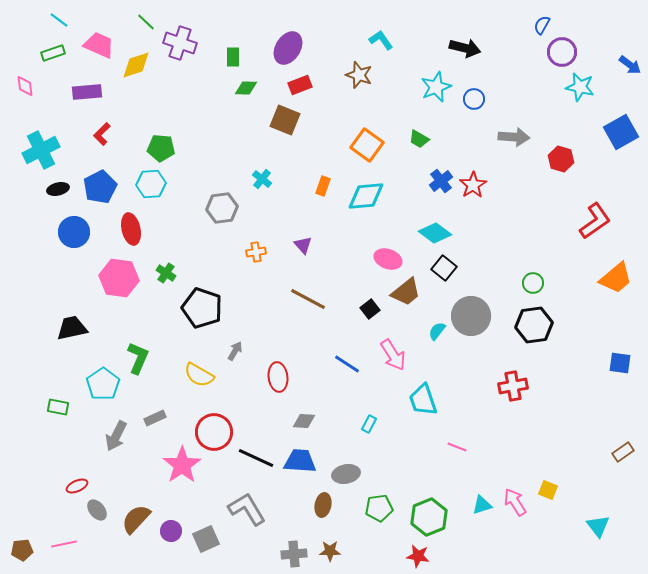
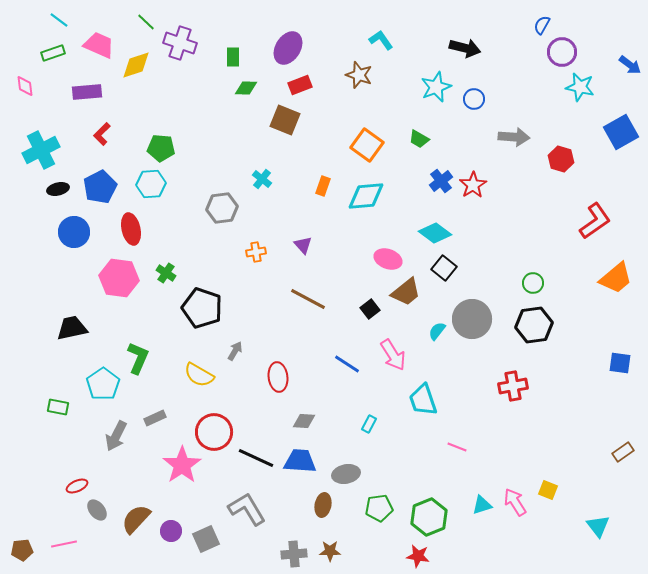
gray circle at (471, 316): moved 1 px right, 3 px down
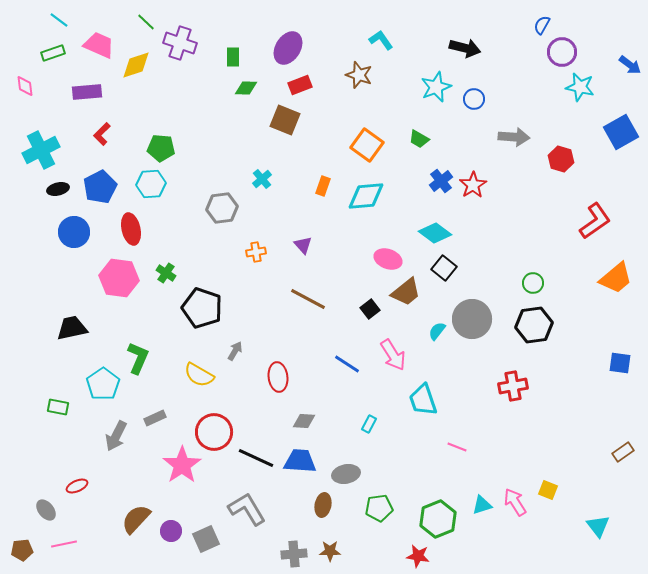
cyan cross at (262, 179): rotated 12 degrees clockwise
gray ellipse at (97, 510): moved 51 px left
green hexagon at (429, 517): moved 9 px right, 2 px down
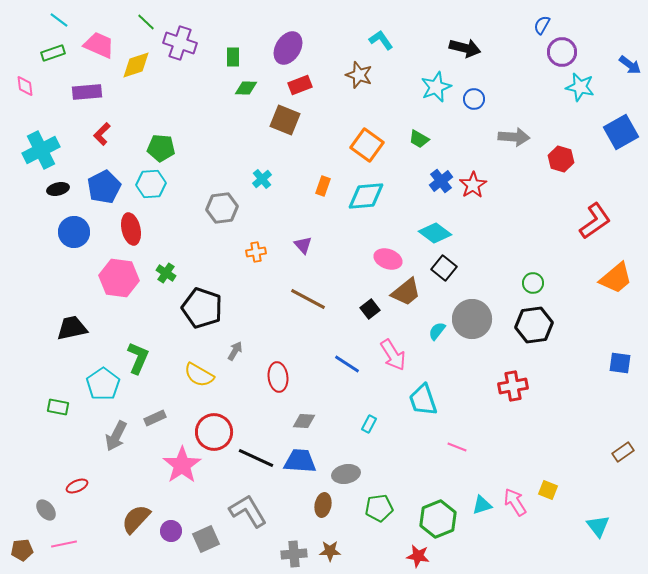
blue pentagon at (100, 187): moved 4 px right
gray L-shape at (247, 509): moved 1 px right, 2 px down
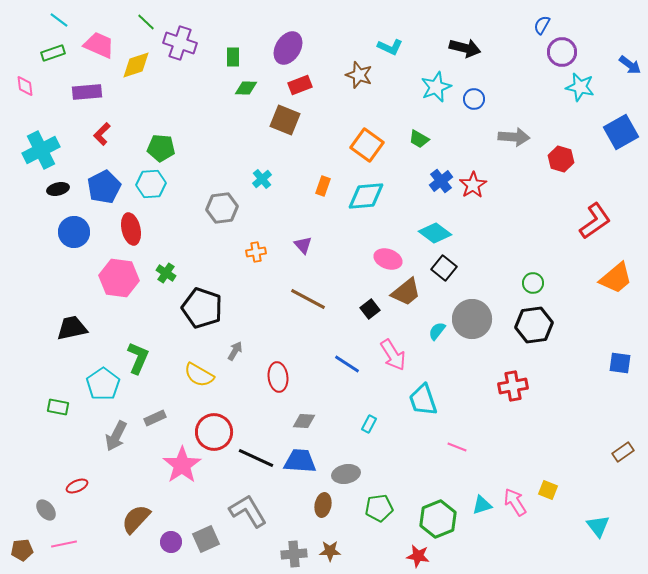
cyan L-shape at (381, 40): moved 9 px right, 7 px down; rotated 150 degrees clockwise
purple circle at (171, 531): moved 11 px down
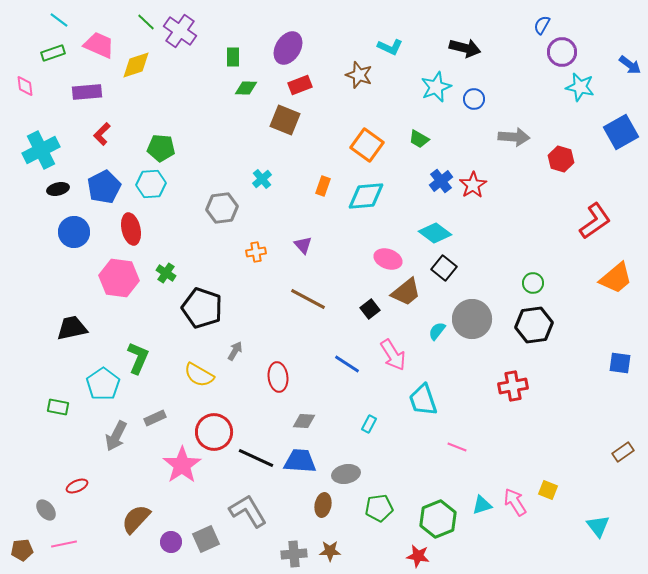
purple cross at (180, 43): moved 12 px up; rotated 16 degrees clockwise
